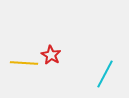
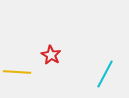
yellow line: moved 7 px left, 9 px down
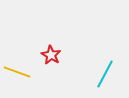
yellow line: rotated 16 degrees clockwise
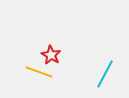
yellow line: moved 22 px right
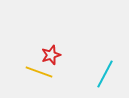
red star: rotated 24 degrees clockwise
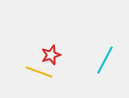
cyan line: moved 14 px up
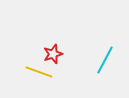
red star: moved 2 px right, 1 px up
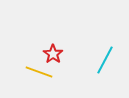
red star: rotated 18 degrees counterclockwise
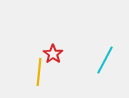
yellow line: rotated 76 degrees clockwise
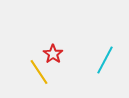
yellow line: rotated 40 degrees counterclockwise
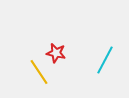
red star: moved 3 px right, 1 px up; rotated 24 degrees counterclockwise
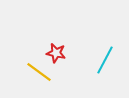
yellow line: rotated 20 degrees counterclockwise
